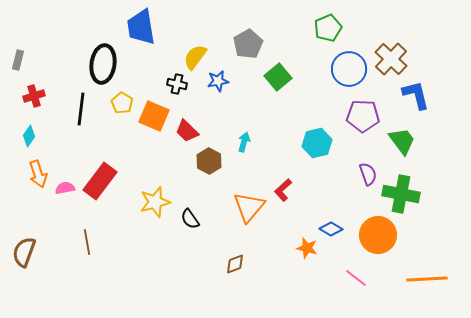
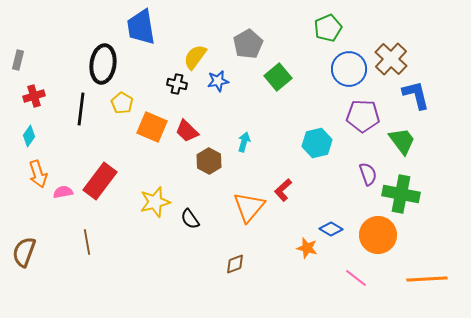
orange square: moved 2 px left, 11 px down
pink semicircle: moved 2 px left, 4 px down
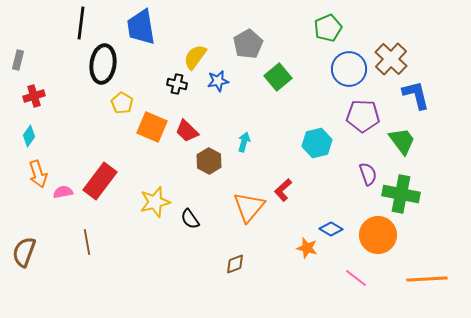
black line: moved 86 px up
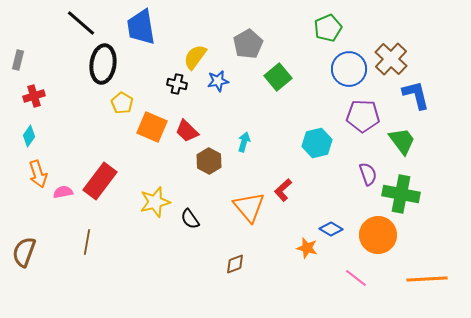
black line: rotated 56 degrees counterclockwise
orange triangle: rotated 20 degrees counterclockwise
brown line: rotated 20 degrees clockwise
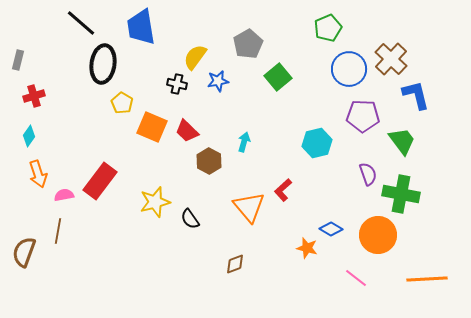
pink semicircle: moved 1 px right, 3 px down
brown line: moved 29 px left, 11 px up
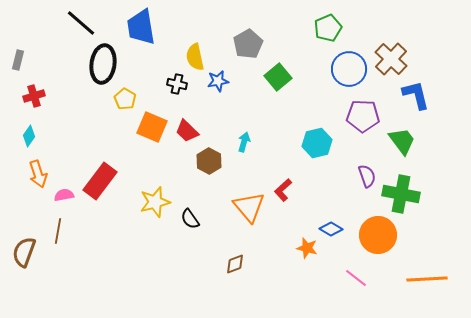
yellow semicircle: rotated 48 degrees counterclockwise
yellow pentagon: moved 3 px right, 4 px up
purple semicircle: moved 1 px left, 2 px down
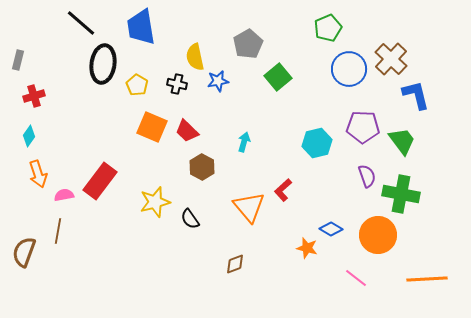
yellow pentagon: moved 12 px right, 14 px up
purple pentagon: moved 11 px down
brown hexagon: moved 7 px left, 6 px down
